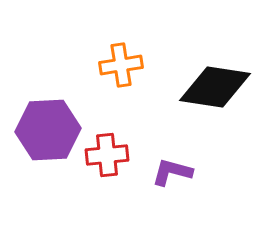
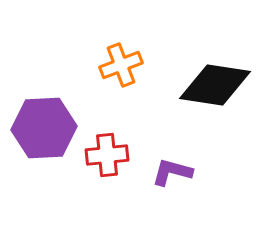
orange cross: rotated 12 degrees counterclockwise
black diamond: moved 2 px up
purple hexagon: moved 4 px left, 2 px up
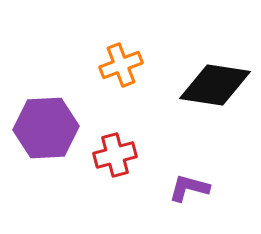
purple hexagon: moved 2 px right
red cross: moved 8 px right; rotated 9 degrees counterclockwise
purple L-shape: moved 17 px right, 16 px down
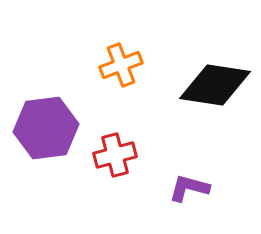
purple hexagon: rotated 4 degrees counterclockwise
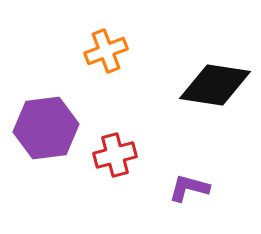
orange cross: moved 15 px left, 14 px up
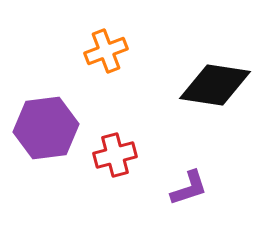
purple L-shape: rotated 147 degrees clockwise
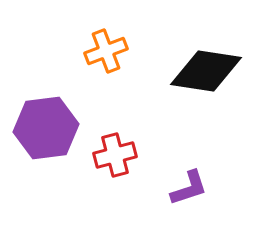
black diamond: moved 9 px left, 14 px up
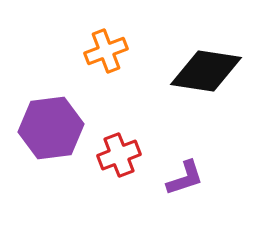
purple hexagon: moved 5 px right
red cross: moved 4 px right; rotated 6 degrees counterclockwise
purple L-shape: moved 4 px left, 10 px up
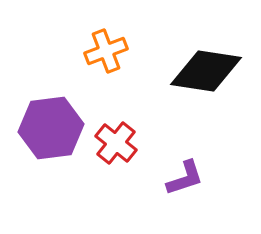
red cross: moved 3 px left, 12 px up; rotated 30 degrees counterclockwise
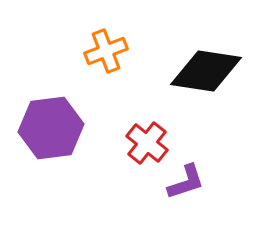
red cross: moved 31 px right
purple L-shape: moved 1 px right, 4 px down
